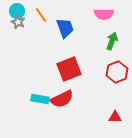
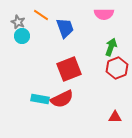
cyan circle: moved 5 px right, 25 px down
orange line: rotated 21 degrees counterclockwise
green arrow: moved 1 px left, 6 px down
red hexagon: moved 4 px up
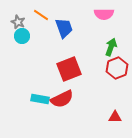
blue trapezoid: moved 1 px left
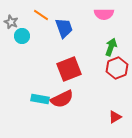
gray star: moved 7 px left
red triangle: rotated 32 degrees counterclockwise
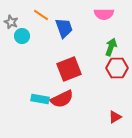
red hexagon: rotated 20 degrees clockwise
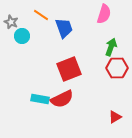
pink semicircle: rotated 72 degrees counterclockwise
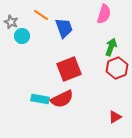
red hexagon: rotated 20 degrees counterclockwise
